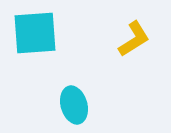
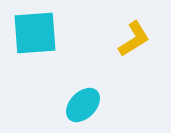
cyan ellipse: moved 9 px right; rotated 60 degrees clockwise
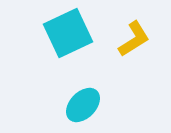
cyan square: moved 33 px right; rotated 21 degrees counterclockwise
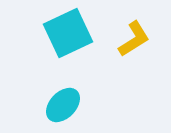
cyan ellipse: moved 20 px left
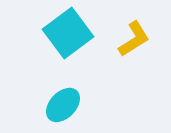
cyan square: rotated 12 degrees counterclockwise
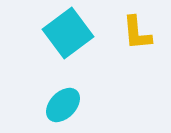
yellow L-shape: moved 3 px right, 6 px up; rotated 117 degrees clockwise
